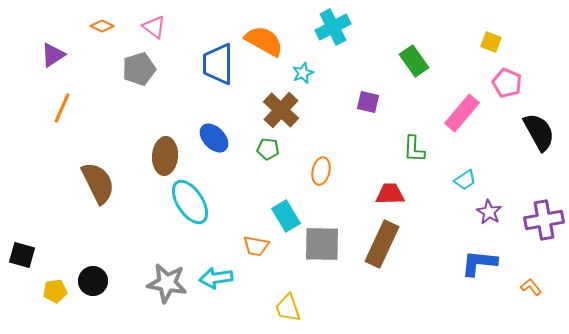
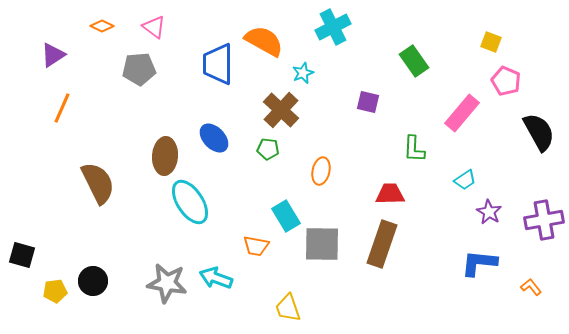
gray pentagon: rotated 12 degrees clockwise
pink pentagon: moved 1 px left, 2 px up
brown rectangle: rotated 6 degrees counterclockwise
cyan arrow: rotated 28 degrees clockwise
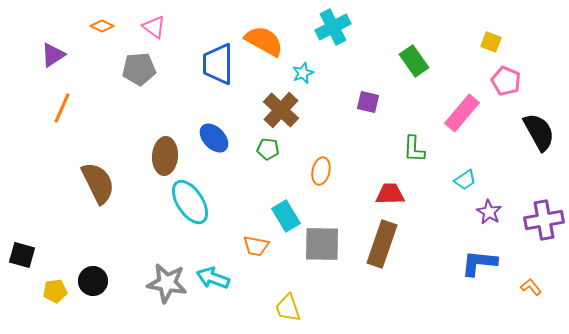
cyan arrow: moved 3 px left
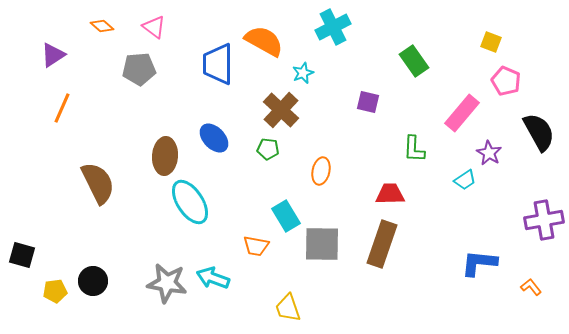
orange diamond: rotated 15 degrees clockwise
purple star: moved 59 px up
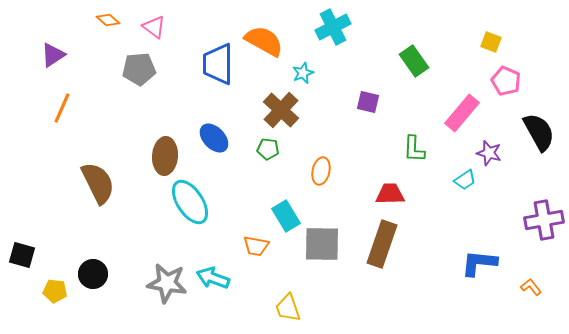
orange diamond: moved 6 px right, 6 px up
purple star: rotated 15 degrees counterclockwise
black circle: moved 7 px up
yellow pentagon: rotated 15 degrees clockwise
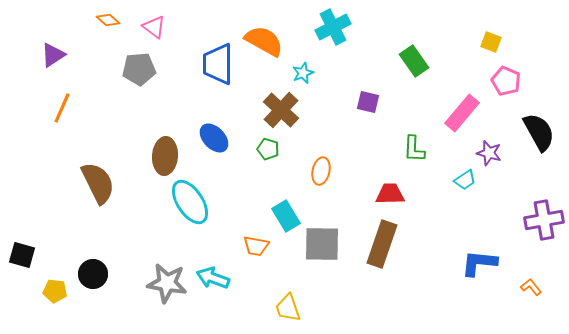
green pentagon: rotated 10 degrees clockwise
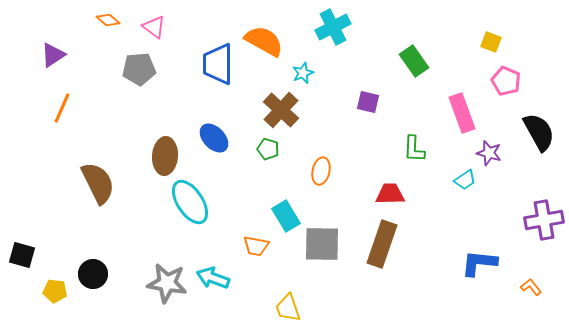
pink rectangle: rotated 60 degrees counterclockwise
